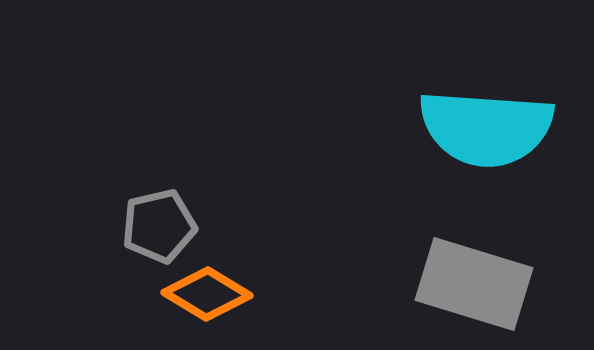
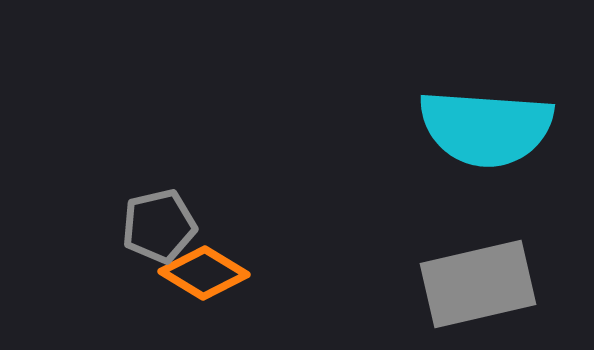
gray rectangle: moved 4 px right; rotated 30 degrees counterclockwise
orange diamond: moved 3 px left, 21 px up
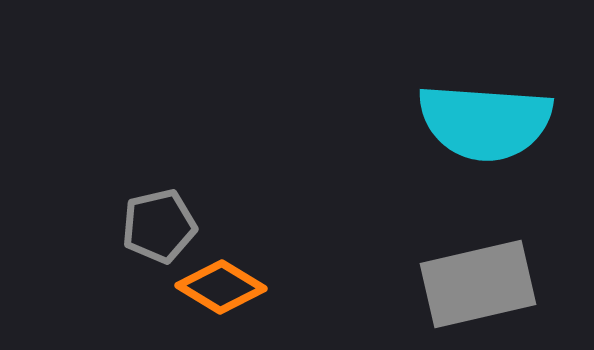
cyan semicircle: moved 1 px left, 6 px up
orange diamond: moved 17 px right, 14 px down
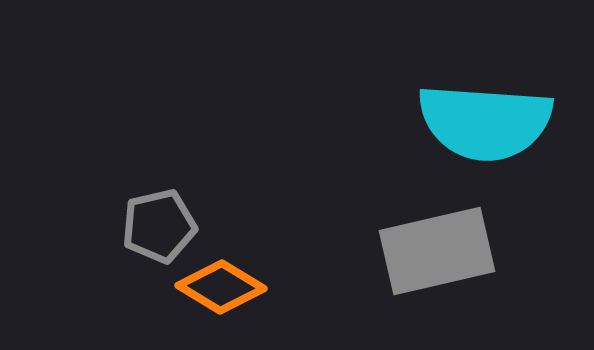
gray rectangle: moved 41 px left, 33 px up
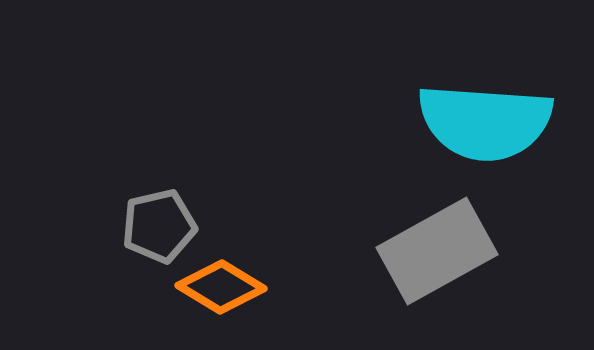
gray rectangle: rotated 16 degrees counterclockwise
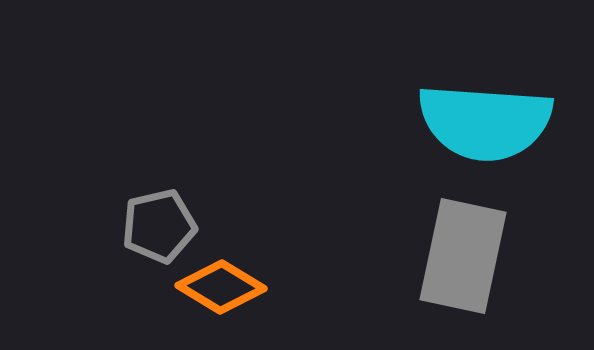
gray rectangle: moved 26 px right, 5 px down; rotated 49 degrees counterclockwise
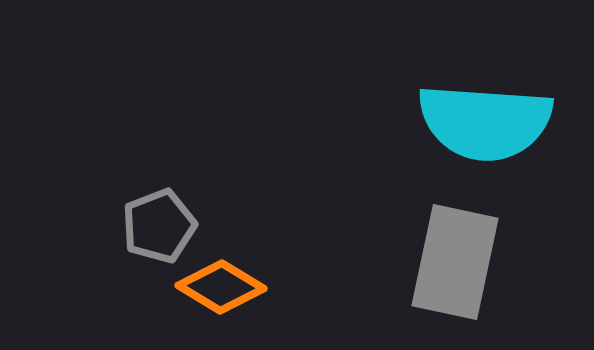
gray pentagon: rotated 8 degrees counterclockwise
gray rectangle: moved 8 px left, 6 px down
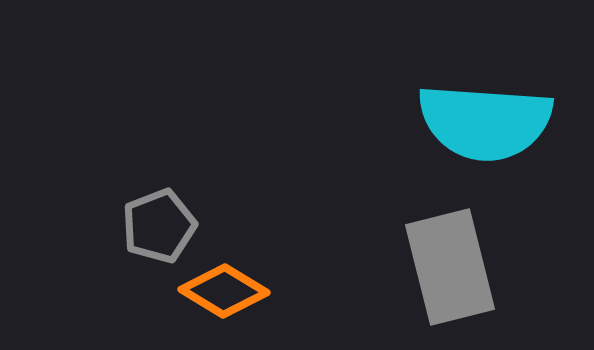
gray rectangle: moved 5 px left, 5 px down; rotated 26 degrees counterclockwise
orange diamond: moved 3 px right, 4 px down
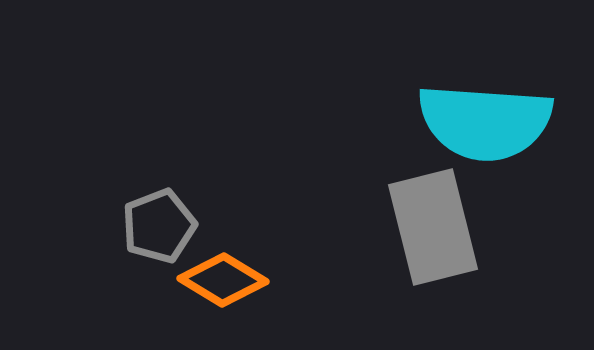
gray rectangle: moved 17 px left, 40 px up
orange diamond: moved 1 px left, 11 px up
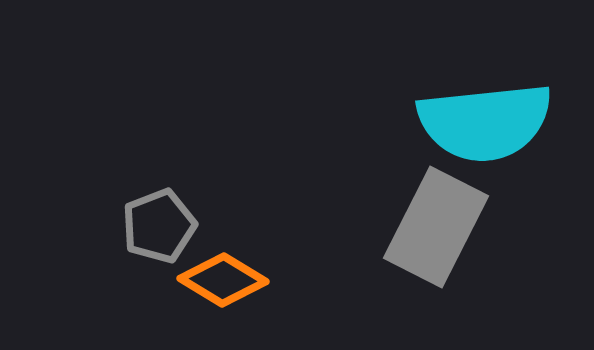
cyan semicircle: rotated 10 degrees counterclockwise
gray rectangle: moved 3 px right; rotated 41 degrees clockwise
